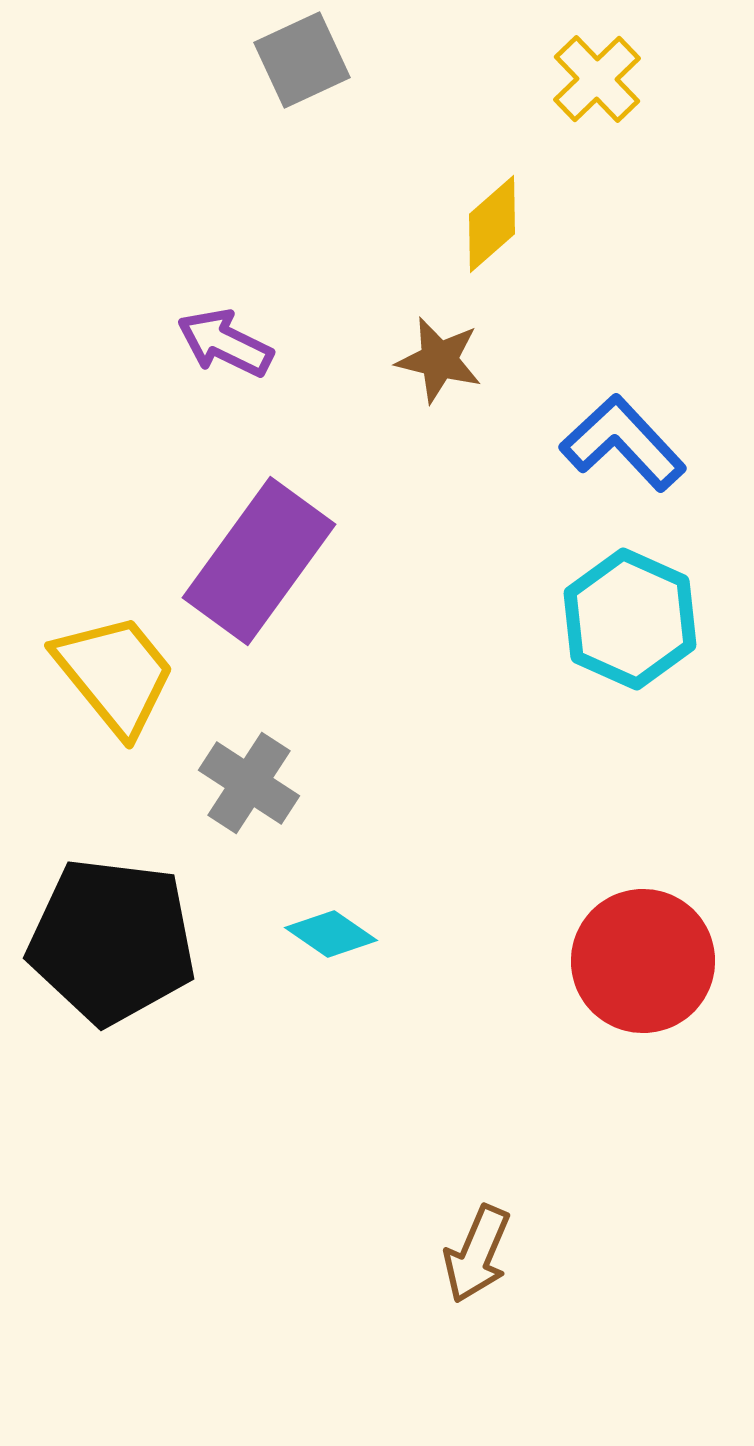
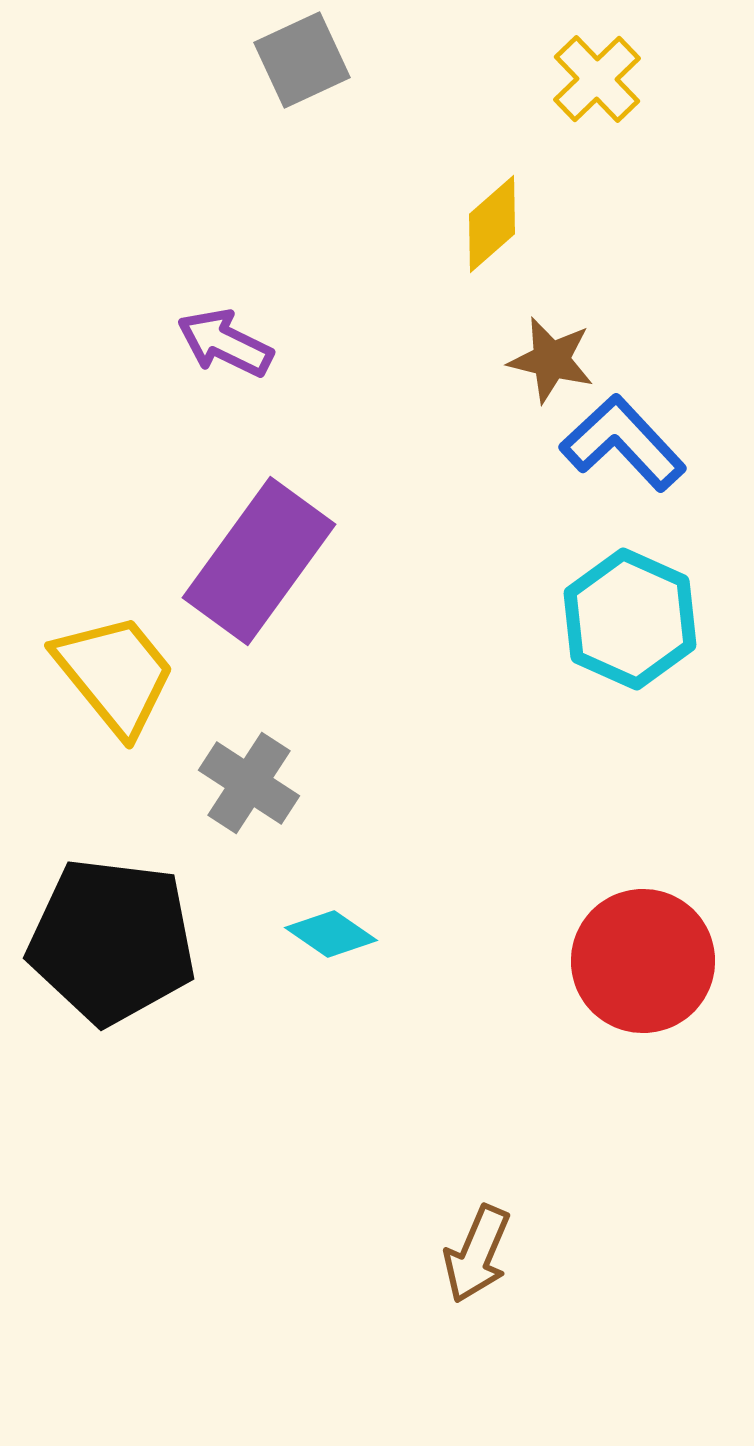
brown star: moved 112 px right
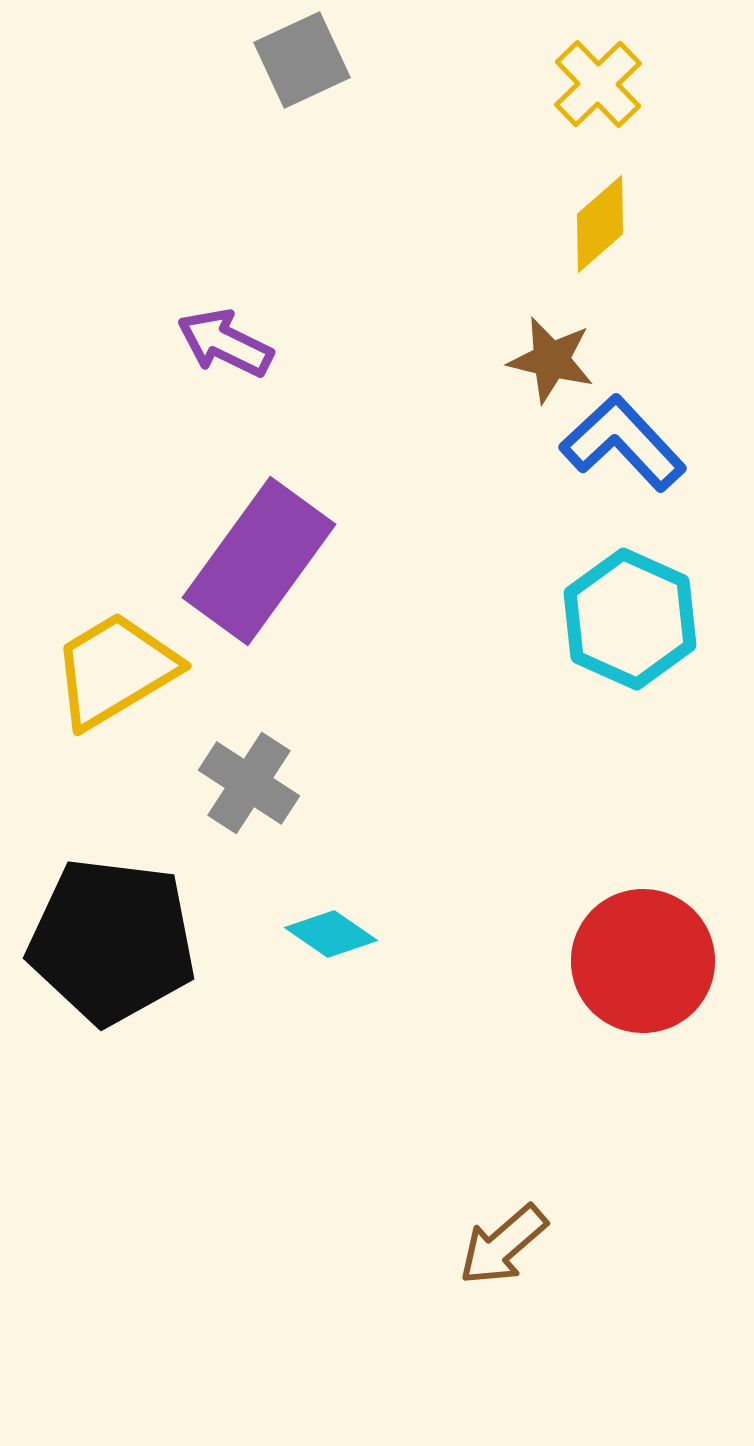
yellow cross: moved 1 px right, 5 px down
yellow diamond: moved 108 px right
yellow trapezoid: moved 4 px up; rotated 82 degrees counterclockwise
brown arrow: moved 26 px right, 9 px up; rotated 26 degrees clockwise
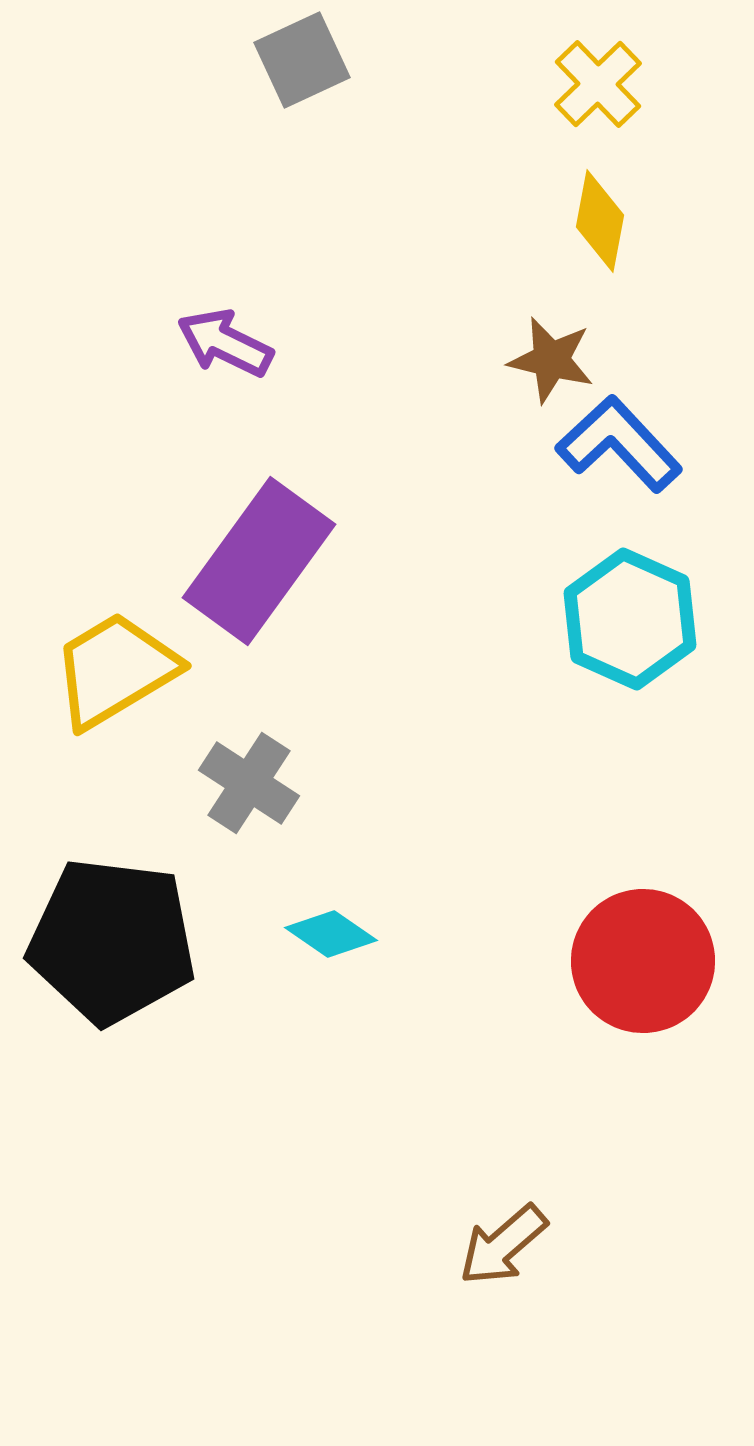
yellow diamond: moved 3 px up; rotated 38 degrees counterclockwise
blue L-shape: moved 4 px left, 1 px down
